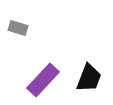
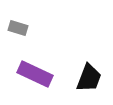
purple rectangle: moved 8 px left, 6 px up; rotated 72 degrees clockwise
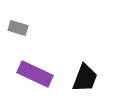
black trapezoid: moved 4 px left
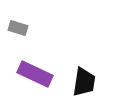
black trapezoid: moved 1 px left, 4 px down; rotated 12 degrees counterclockwise
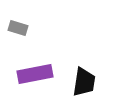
purple rectangle: rotated 36 degrees counterclockwise
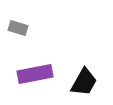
black trapezoid: rotated 20 degrees clockwise
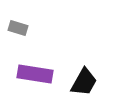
purple rectangle: rotated 20 degrees clockwise
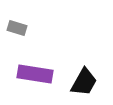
gray rectangle: moved 1 px left
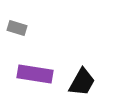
black trapezoid: moved 2 px left
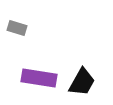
purple rectangle: moved 4 px right, 4 px down
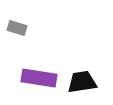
black trapezoid: rotated 128 degrees counterclockwise
